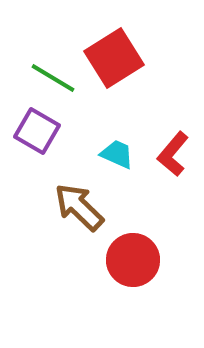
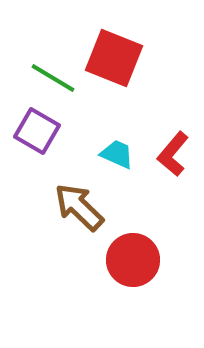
red square: rotated 36 degrees counterclockwise
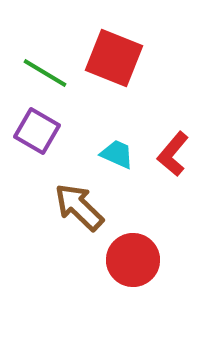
green line: moved 8 px left, 5 px up
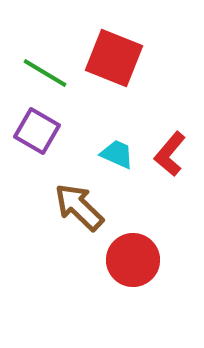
red L-shape: moved 3 px left
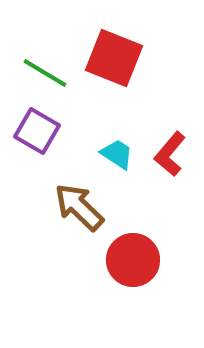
cyan trapezoid: rotated 9 degrees clockwise
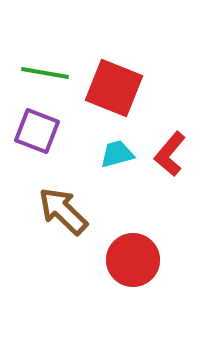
red square: moved 30 px down
green line: rotated 21 degrees counterclockwise
purple square: rotated 9 degrees counterclockwise
cyan trapezoid: rotated 48 degrees counterclockwise
brown arrow: moved 16 px left, 4 px down
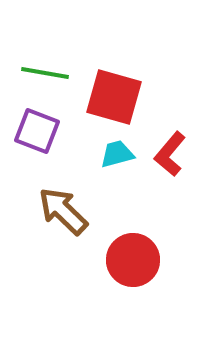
red square: moved 9 px down; rotated 6 degrees counterclockwise
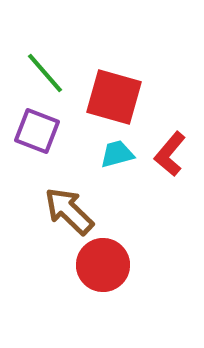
green line: rotated 39 degrees clockwise
brown arrow: moved 6 px right
red circle: moved 30 px left, 5 px down
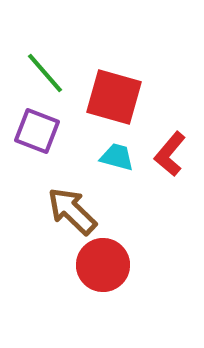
cyan trapezoid: moved 3 px down; rotated 30 degrees clockwise
brown arrow: moved 3 px right
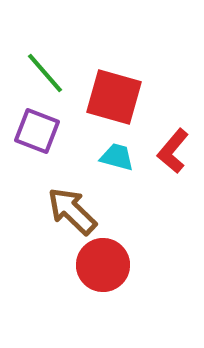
red L-shape: moved 3 px right, 3 px up
